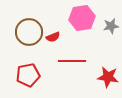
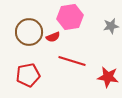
pink hexagon: moved 12 px left, 1 px up
red line: rotated 16 degrees clockwise
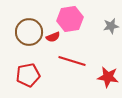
pink hexagon: moved 2 px down
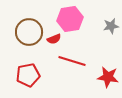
red semicircle: moved 1 px right, 2 px down
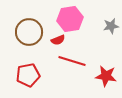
red semicircle: moved 4 px right, 1 px down
red star: moved 2 px left, 1 px up
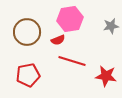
brown circle: moved 2 px left
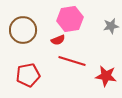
brown circle: moved 4 px left, 2 px up
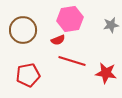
gray star: moved 1 px up
red star: moved 3 px up
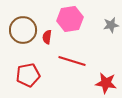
red semicircle: moved 11 px left, 3 px up; rotated 120 degrees clockwise
red star: moved 10 px down
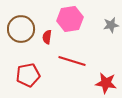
brown circle: moved 2 px left, 1 px up
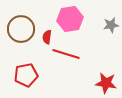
red line: moved 6 px left, 7 px up
red pentagon: moved 2 px left
